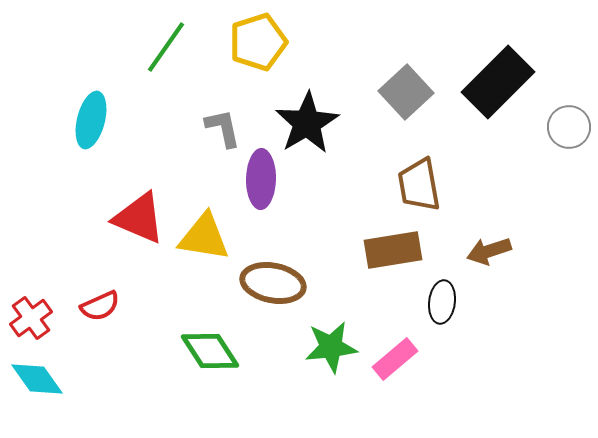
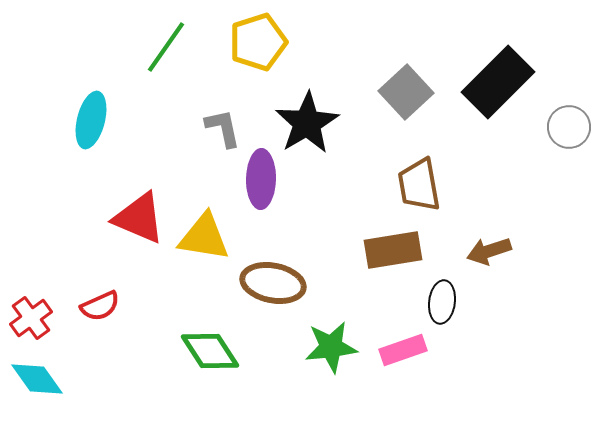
pink rectangle: moved 8 px right, 9 px up; rotated 21 degrees clockwise
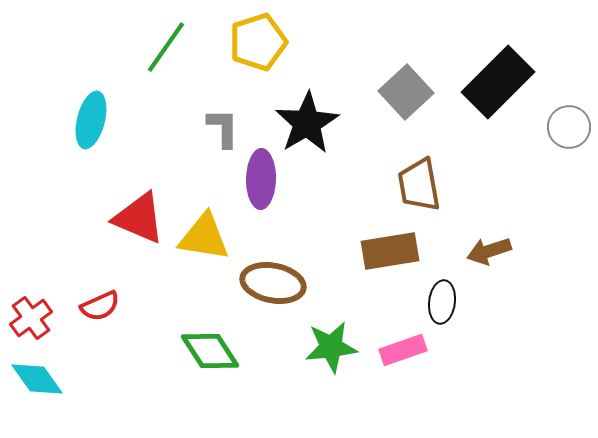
gray L-shape: rotated 12 degrees clockwise
brown rectangle: moved 3 px left, 1 px down
